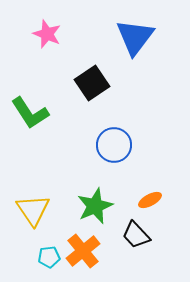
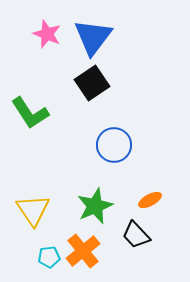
blue triangle: moved 42 px left
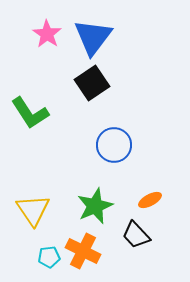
pink star: rotated 12 degrees clockwise
orange cross: rotated 24 degrees counterclockwise
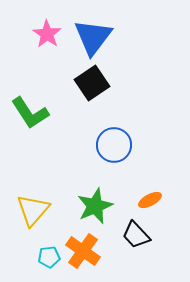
yellow triangle: rotated 15 degrees clockwise
orange cross: rotated 8 degrees clockwise
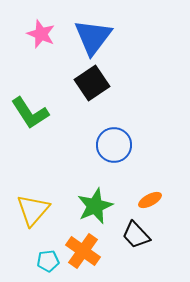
pink star: moved 6 px left; rotated 12 degrees counterclockwise
cyan pentagon: moved 1 px left, 4 px down
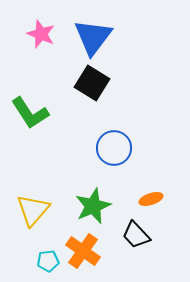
black square: rotated 24 degrees counterclockwise
blue circle: moved 3 px down
orange ellipse: moved 1 px right, 1 px up; rotated 10 degrees clockwise
green star: moved 2 px left
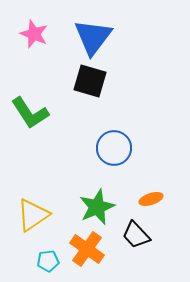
pink star: moved 7 px left
black square: moved 2 px left, 2 px up; rotated 16 degrees counterclockwise
green star: moved 4 px right, 1 px down
yellow triangle: moved 5 px down; rotated 15 degrees clockwise
orange cross: moved 4 px right, 2 px up
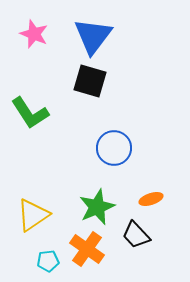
blue triangle: moved 1 px up
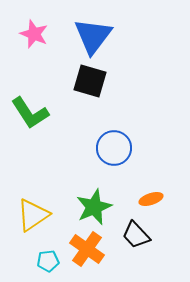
green star: moved 3 px left
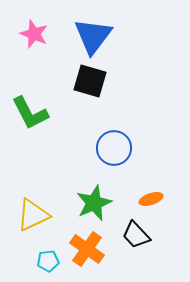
green L-shape: rotated 6 degrees clockwise
green star: moved 4 px up
yellow triangle: rotated 9 degrees clockwise
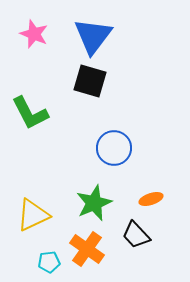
cyan pentagon: moved 1 px right, 1 px down
